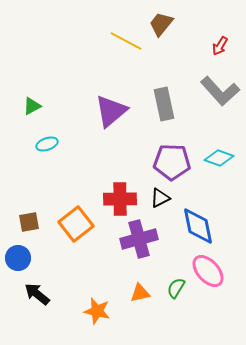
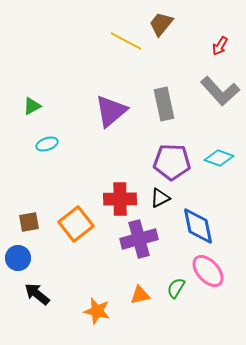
orange triangle: moved 2 px down
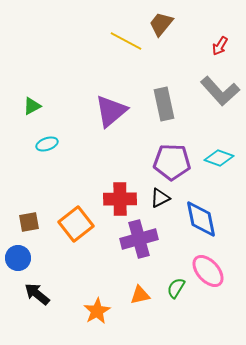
blue diamond: moved 3 px right, 7 px up
orange star: rotated 28 degrees clockwise
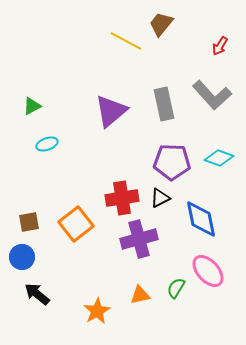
gray L-shape: moved 8 px left, 4 px down
red cross: moved 2 px right, 1 px up; rotated 8 degrees counterclockwise
blue circle: moved 4 px right, 1 px up
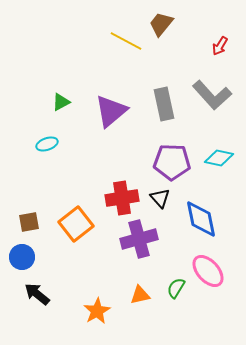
green triangle: moved 29 px right, 4 px up
cyan diamond: rotated 8 degrees counterclockwise
black triangle: rotated 45 degrees counterclockwise
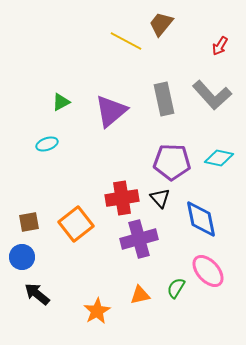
gray rectangle: moved 5 px up
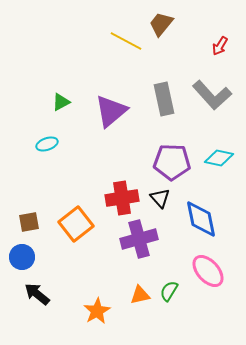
green semicircle: moved 7 px left, 3 px down
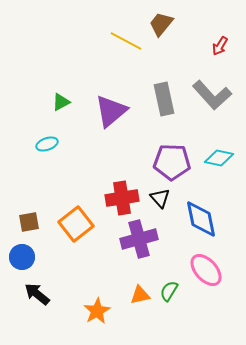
pink ellipse: moved 2 px left, 1 px up
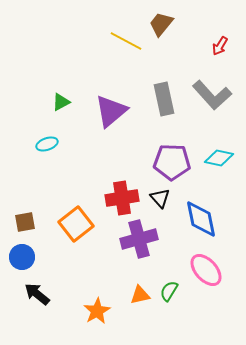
brown square: moved 4 px left
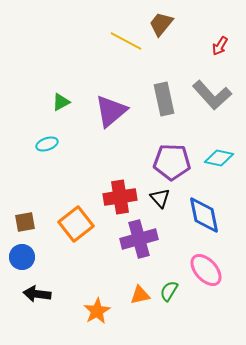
red cross: moved 2 px left, 1 px up
blue diamond: moved 3 px right, 4 px up
black arrow: rotated 32 degrees counterclockwise
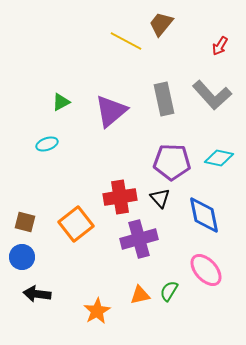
brown square: rotated 25 degrees clockwise
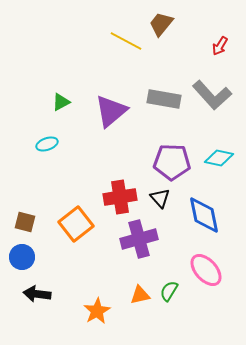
gray rectangle: rotated 68 degrees counterclockwise
